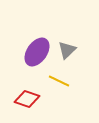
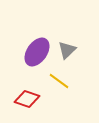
yellow line: rotated 10 degrees clockwise
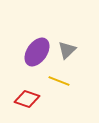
yellow line: rotated 15 degrees counterclockwise
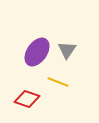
gray triangle: rotated 12 degrees counterclockwise
yellow line: moved 1 px left, 1 px down
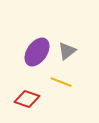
gray triangle: moved 1 px down; rotated 18 degrees clockwise
yellow line: moved 3 px right
